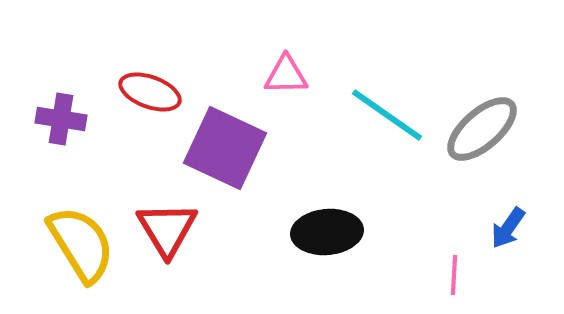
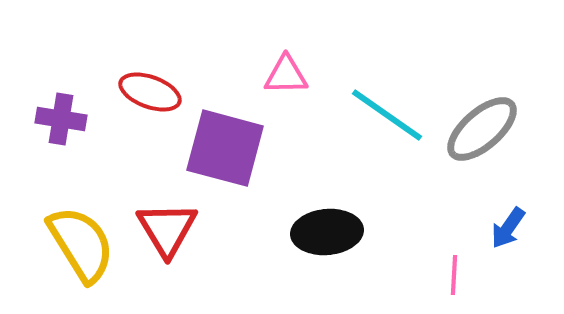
purple square: rotated 10 degrees counterclockwise
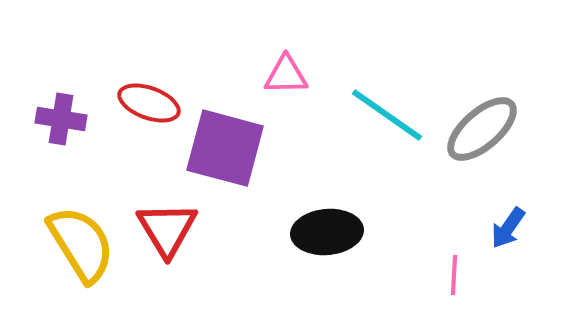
red ellipse: moved 1 px left, 11 px down
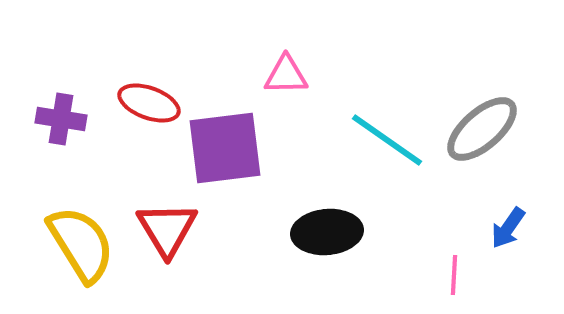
cyan line: moved 25 px down
purple square: rotated 22 degrees counterclockwise
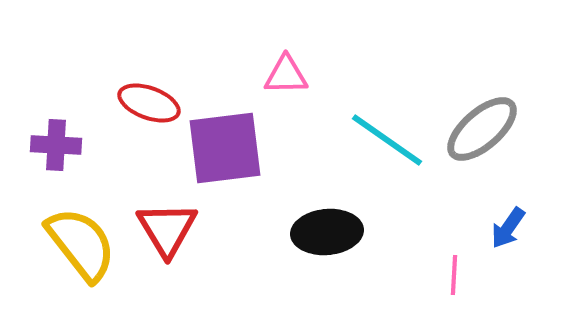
purple cross: moved 5 px left, 26 px down; rotated 6 degrees counterclockwise
yellow semicircle: rotated 6 degrees counterclockwise
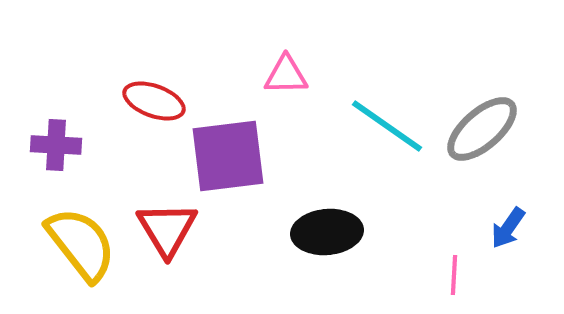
red ellipse: moved 5 px right, 2 px up
cyan line: moved 14 px up
purple square: moved 3 px right, 8 px down
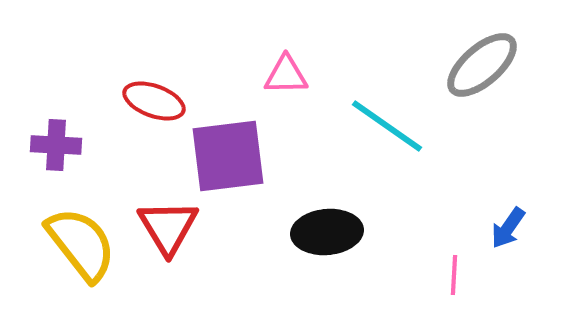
gray ellipse: moved 64 px up
red triangle: moved 1 px right, 2 px up
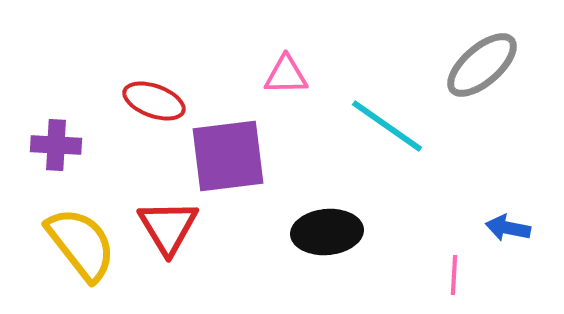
blue arrow: rotated 66 degrees clockwise
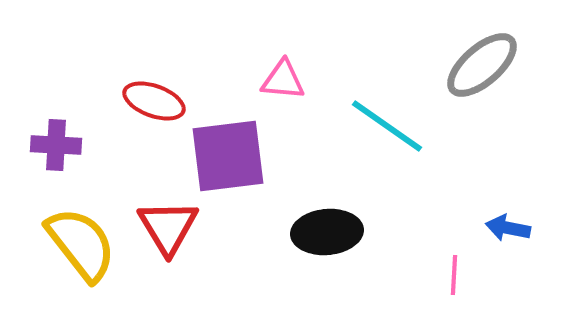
pink triangle: moved 3 px left, 5 px down; rotated 6 degrees clockwise
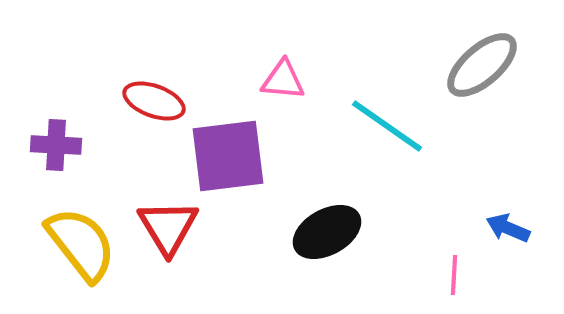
blue arrow: rotated 12 degrees clockwise
black ellipse: rotated 24 degrees counterclockwise
